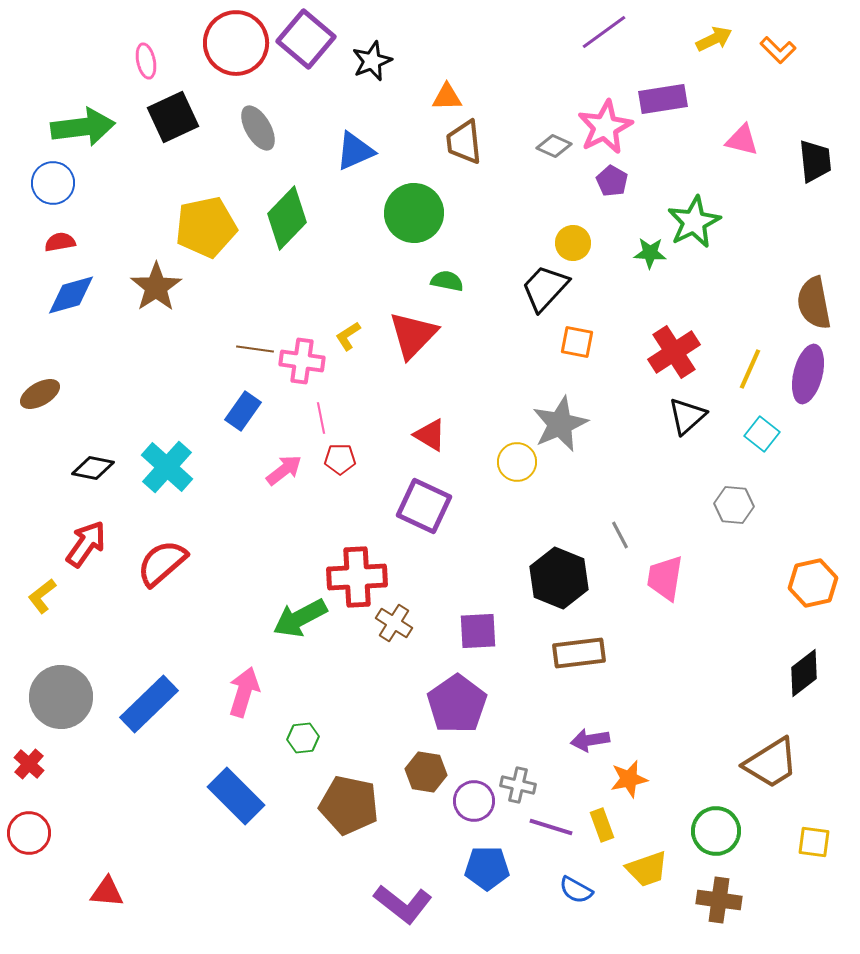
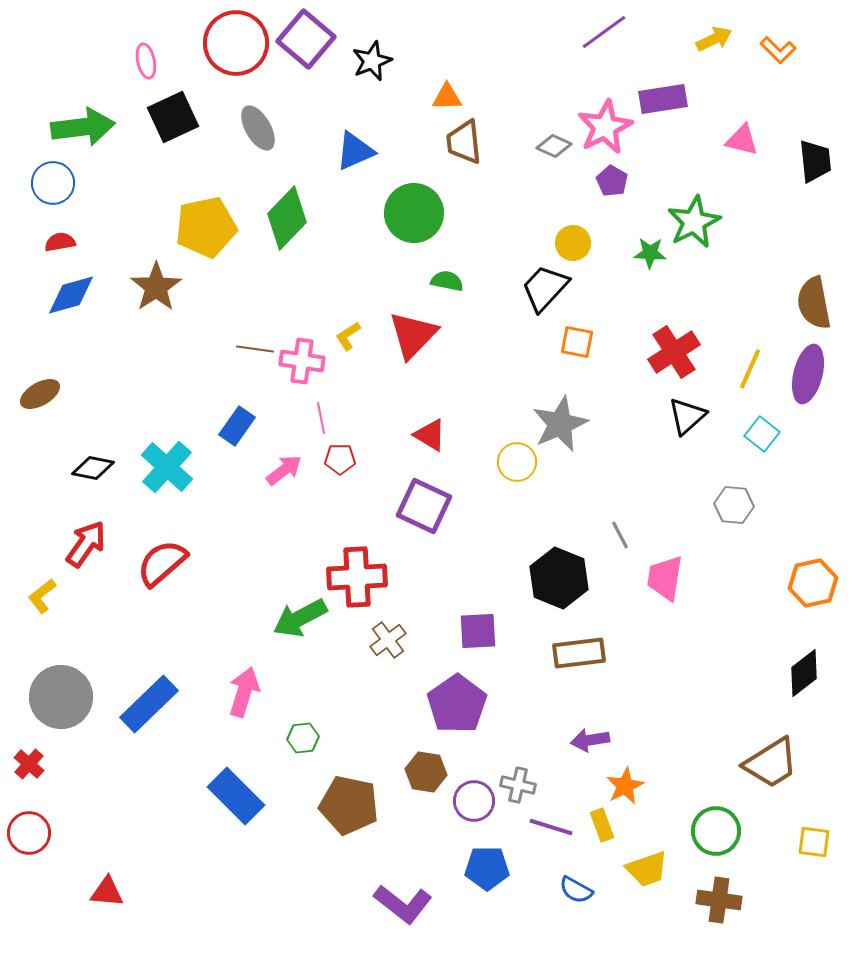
blue rectangle at (243, 411): moved 6 px left, 15 px down
brown cross at (394, 623): moved 6 px left, 17 px down; rotated 21 degrees clockwise
orange star at (629, 779): moved 4 px left, 7 px down; rotated 15 degrees counterclockwise
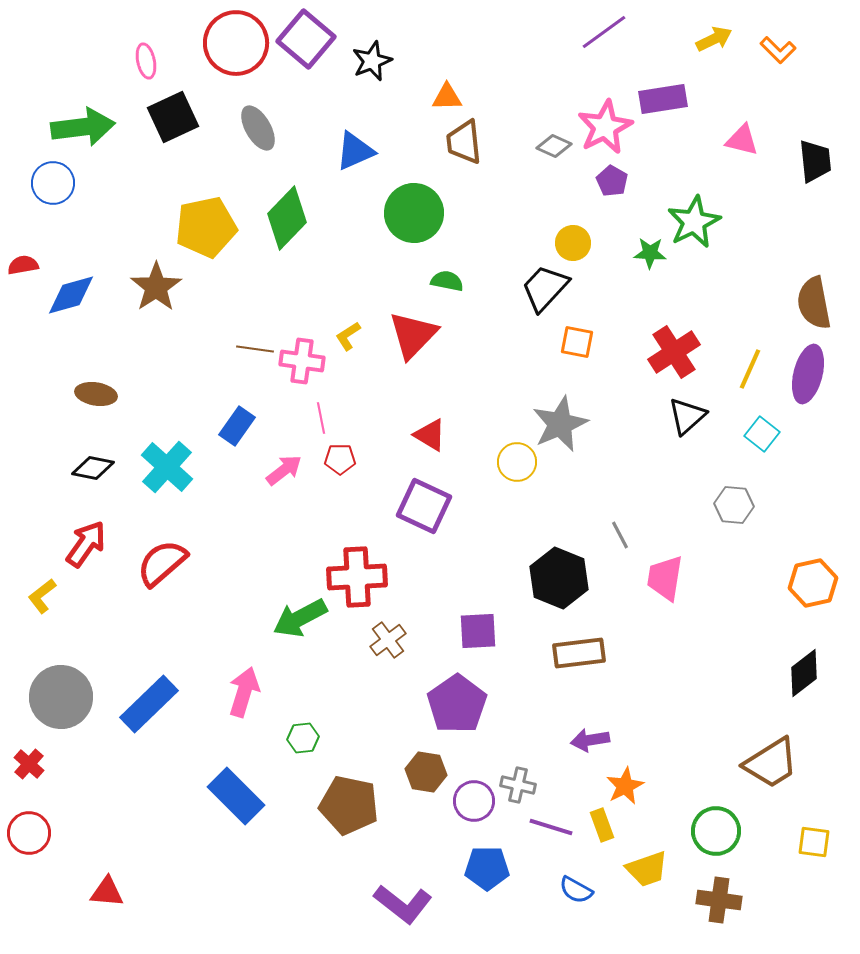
red semicircle at (60, 242): moved 37 px left, 23 px down
brown ellipse at (40, 394): moved 56 px right; rotated 39 degrees clockwise
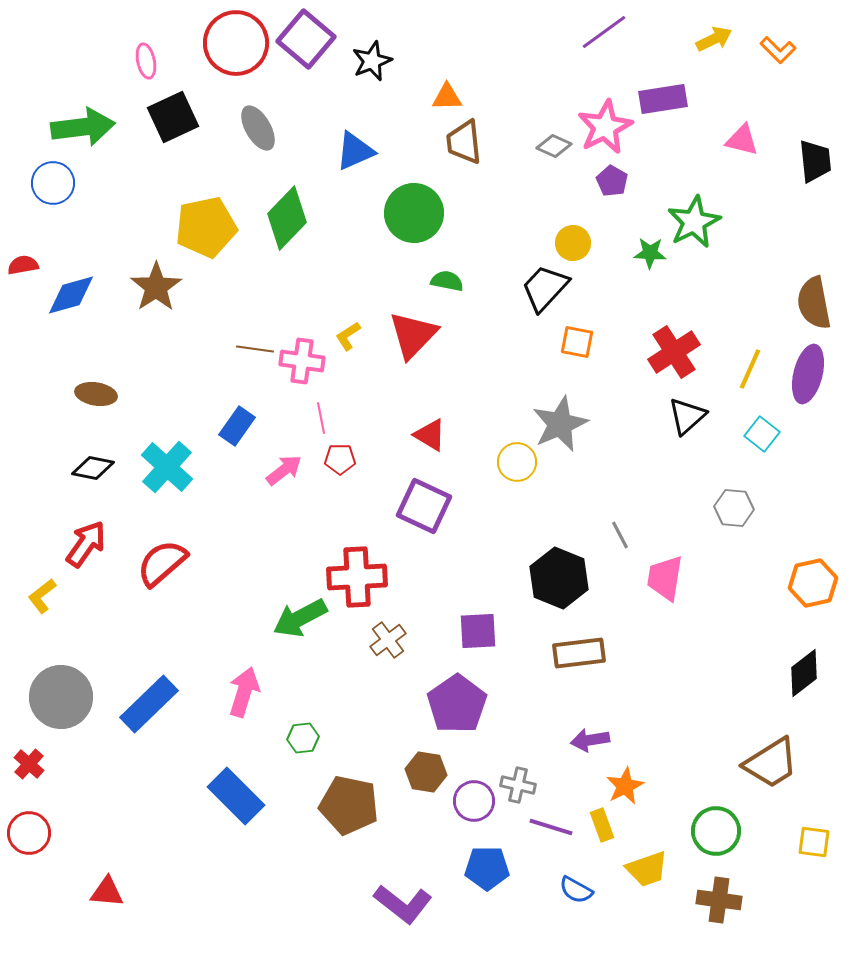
gray hexagon at (734, 505): moved 3 px down
